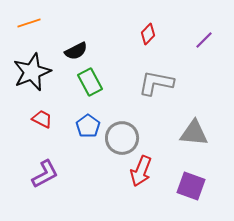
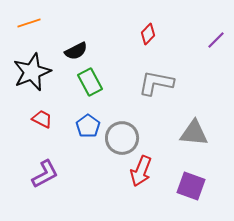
purple line: moved 12 px right
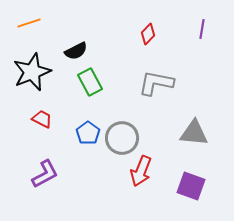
purple line: moved 14 px left, 11 px up; rotated 36 degrees counterclockwise
blue pentagon: moved 7 px down
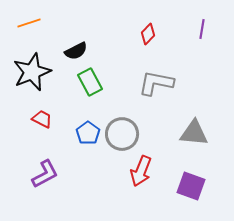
gray circle: moved 4 px up
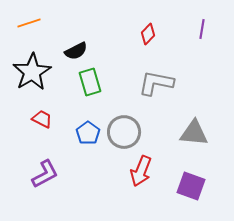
black star: rotated 9 degrees counterclockwise
green rectangle: rotated 12 degrees clockwise
gray circle: moved 2 px right, 2 px up
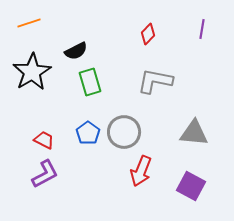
gray L-shape: moved 1 px left, 2 px up
red trapezoid: moved 2 px right, 21 px down
purple square: rotated 8 degrees clockwise
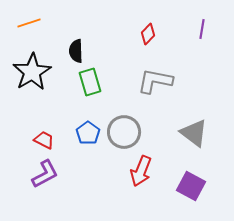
black semicircle: rotated 115 degrees clockwise
gray triangle: rotated 32 degrees clockwise
